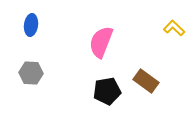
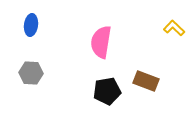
pink semicircle: rotated 12 degrees counterclockwise
brown rectangle: rotated 15 degrees counterclockwise
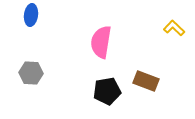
blue ellipse: moved 10 px up
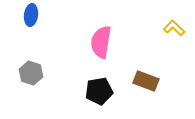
gray hexagon: rotated 15 degrees clockwise
black pentagon: moved 8 px left
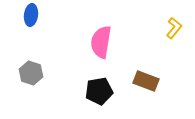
yellow L-shape: rotated 85 degrees clockwise
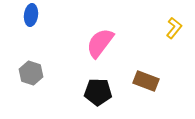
pink semicircle: moved 1 px left, 1 px down; rotated 28 degrees clockwise
black pentagon: moved 1 px left, 1 px down; rotated 12 degrees clockwise
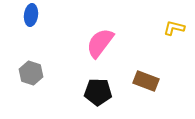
yellow L-shape: rotated 115 degrees counterclockwise
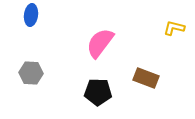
gray hexagon: rotated 15 degrees counterclockwise
brown rectangle: moved 3 px up
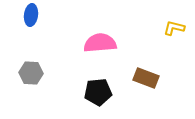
pink semicircle: rotated 48 degrees clockwise
black pentagon: rotated 8 degrees counterclockwise
